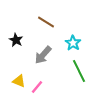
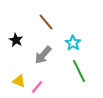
brown line: rotated 18 degrees clockwise
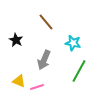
cyan star: rotated 21 degrees counterclockwise
gray arrow: moved 1 px right, 5 px down; rotated 18 degrees counterclockwise
green line: rotated 55 degrees clockwise
pink line: rotated 32 degrees clockwise
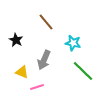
green line: moved 4 px right; rotated 75 degrees counterclockwise
yellow triangle: moved 3 px right, 9 px up
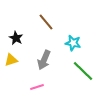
black star: moved 2 px up
yellow triangle: moved 11 px left, 12 px up; rotated 40 degrees counterclockwise
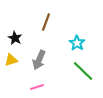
brown line: rotated 60 degrees clockwise
black star: moved 1 px left
cyan star: moved 4 px right; rotated 21 degrees clockwise
gray arrow: moved 5 px left
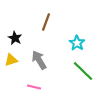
gray arrow: rotated 126 degrees clockwise
pink line: moved 3 px left; rotated 32 degrees clockwise
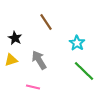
brown line: rotated 54 degrees counterclockwise
green line: moved 1 px right
pink line: moved 1 px left
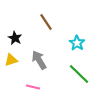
green line: moved 5 px left, 3 px down
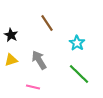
brown line: moved 1 px right, 1 px down
black star: moved 4 px left, 3 px up
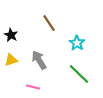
brown line: moved 2 px right
